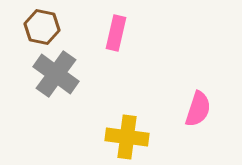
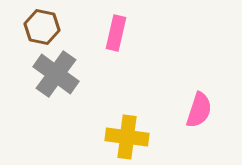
pink semicircle: moved 1 px right, 1 px down
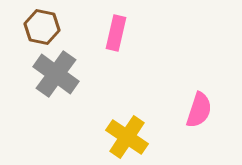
yellow cross: rotated 27 degrees clockwise
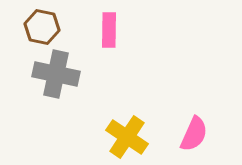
pink rectangle: moved 7 px left, 3 px up; rotated 12 degrees counterclockwise
gray cross: rotated 24 degrees counterclockwise
pink semicircle: moved 5 px left, 24 px down; rotated 6 degrees clockwise
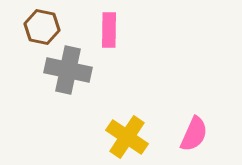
gray cross: moved 12 px right, 4 px up
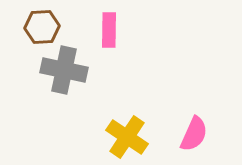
brown hexagon: rotated 16 degrees counterclockwise
gray cross: moved 4 px left
